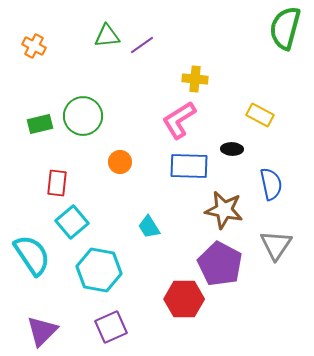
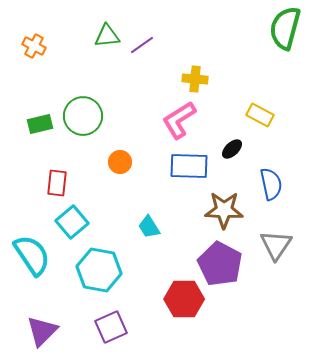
black ellipse: rotated 45 degrees counterclockwise
brown star: rotated 9 degrees counterclockwise
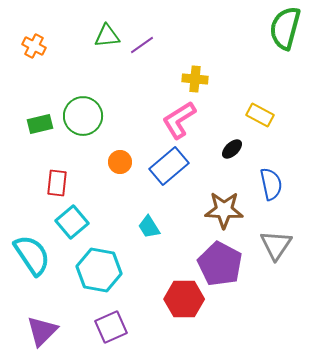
blue rectangle: moved 20 px left; rotated 42 degrees counterclockwise
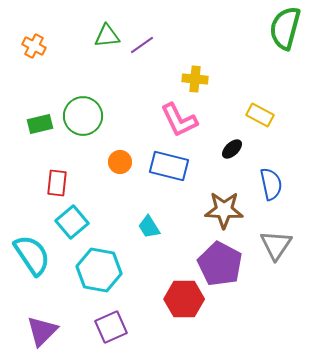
pink L-shape: rotated 84 degrees counterclockwise
blue rectangle: rotated 54 degrees clockwise
